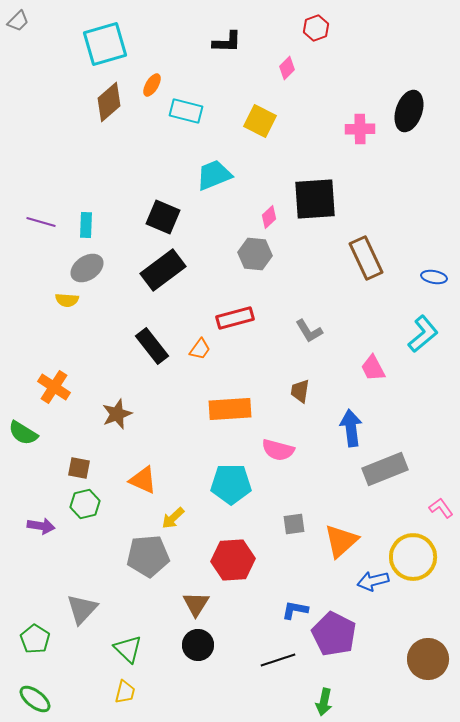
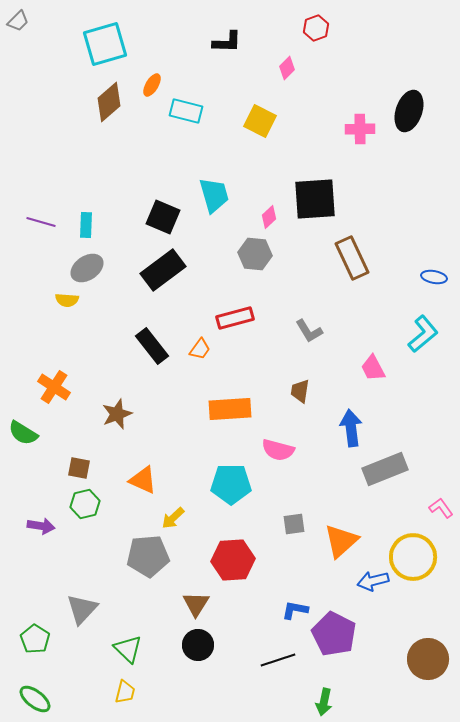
cyan trapezoid at (214, 175): moved 20 px down; rotated 96 degrees clockwise
brown rectangle at (366, 258): moved 14 px left
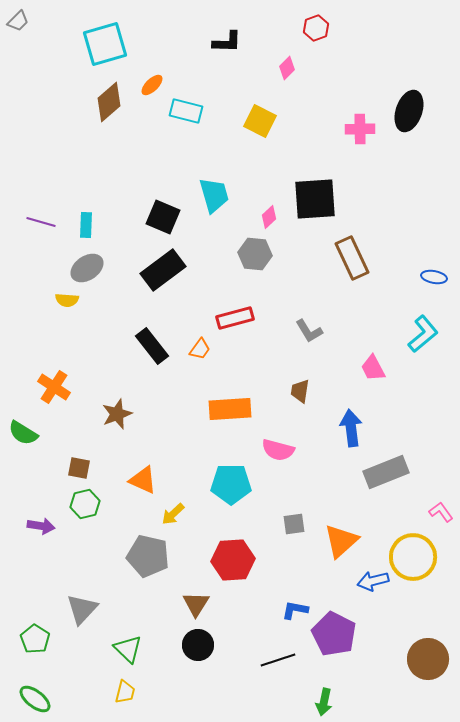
orange ellipse at (152, 85): rotated 15 degrees clockwise
gray rectangle at (385, 469): moved 1 px right, 3 px down
pink L-shape at (441, 508): moved 4 px down
yellow arrow at (173, 518): moved 4 px up
gray pentagon at (148, 556): rotated 18 degrees clockwise
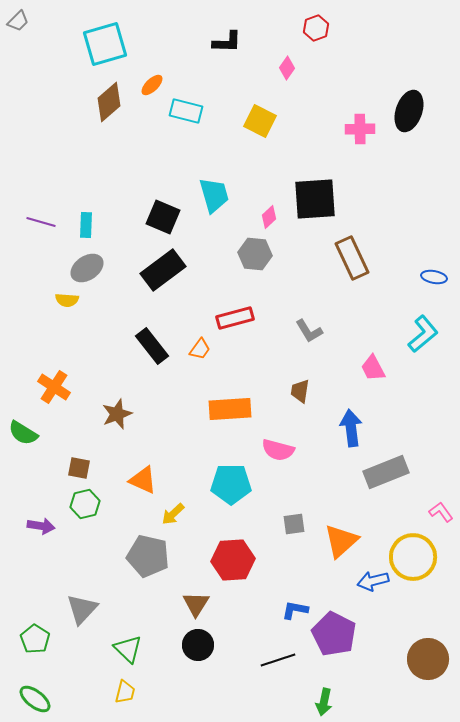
pink diamond at (287, 68): rotated 10 degrees counterclockwise
